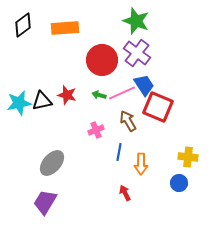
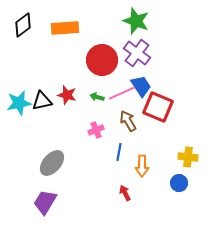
blue trapezoid: moved 3 px left, 1 px down
green arrow: moved 2 px left, 2 px down
orange arrow: moved 1 px right, 2 px down
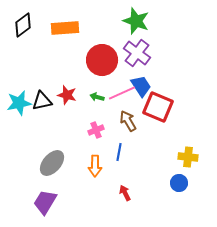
orange arrow: moved 47 px left
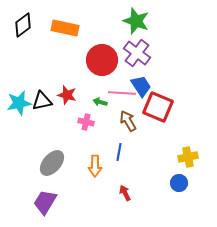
orange rectangle: rotated 16 degrees clockwise
pink line: rotated 28 degrees clockwise
green arrow: moved 3 px right, 5 px down
pink cross: moved 10 px left, 8 px up; rotated 35 degrees clockwise
yellow cross: rotated 18 degrees counterclockwise
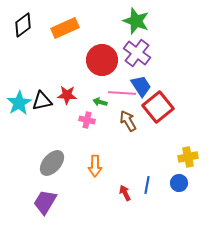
orange rectangle: rotated 36 degrees counterclockwise
red star: rotated 12 degrees counterclockwise
cyan star: rotated 20 degrees counterclockwise
red square: rotated 28 degrees clockwise
pink cross: moved 1 px right, 2 px up
blue line: moved 28 px right, 33 px down
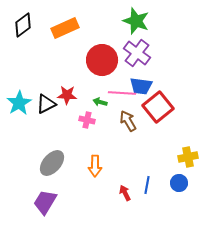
blue trapezoid: rotated 130 degrees clockwise
black triangle: moved 4 px right, 3 px down; rotated 15 degrees counterclockwise
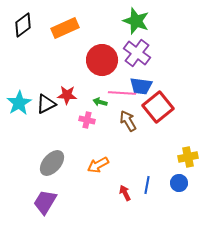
orange arrow: moved 3 px right, 1 px up; rotated 60 degrees clockwise
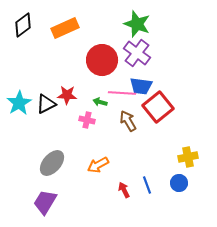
green star: moved 1 px right, 3 px down
blue line: rotated 30 degrees counterclockwise
red arrow: moved 1 px left, 3 px up
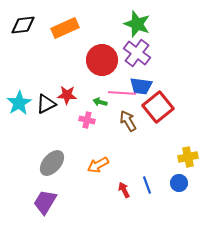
black diamond: rotated 30 degrees clockwise
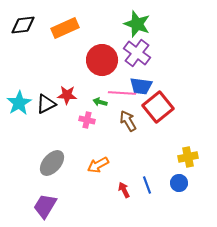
purple trapezoid: moved 4 px down
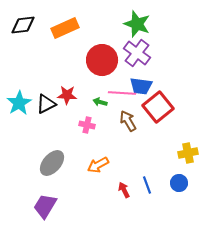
pink cross: moved 5 px down
yellow cross: moved 4 px up
